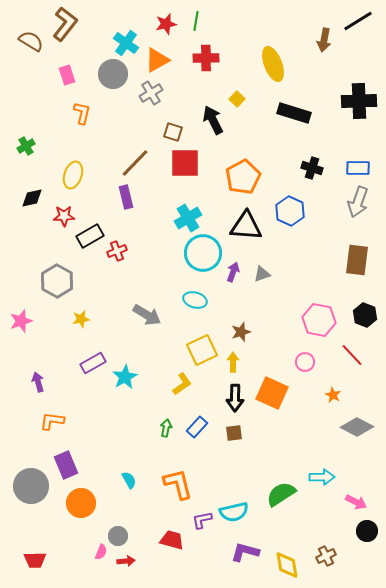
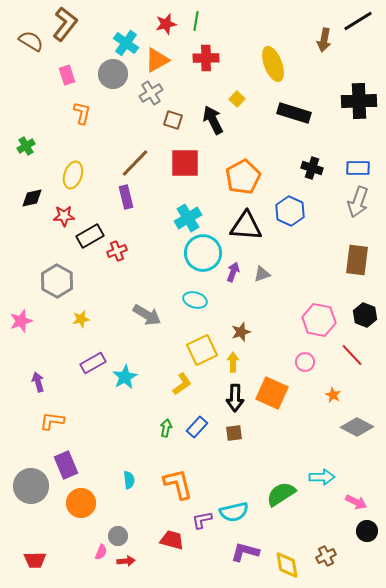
brown square at (173, 132): moved 12 px up
cyan semicircle at (129, 480): rotated 24 degrees clockwise
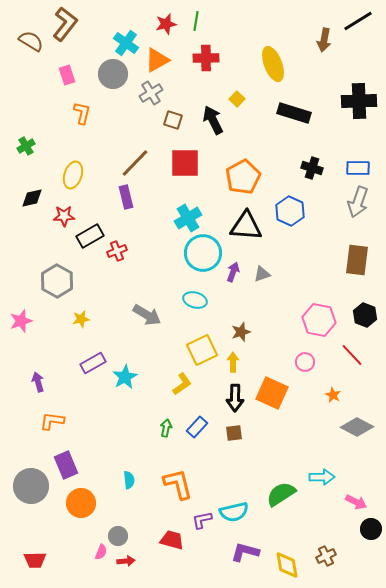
black circle at (367, 531): moved 4 px right, 2 px up
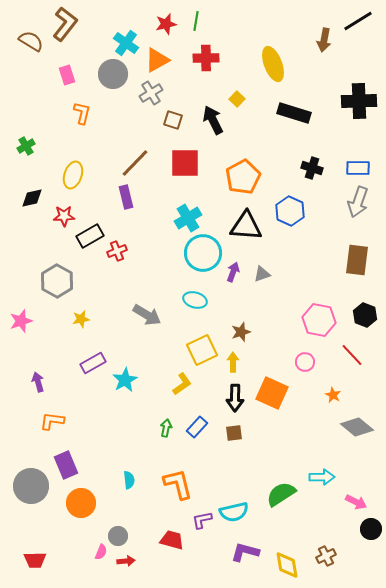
cyan star at (125, 377): moved 3 px down
gray diamond at (357, 427): rotated 12 degrees clockwise
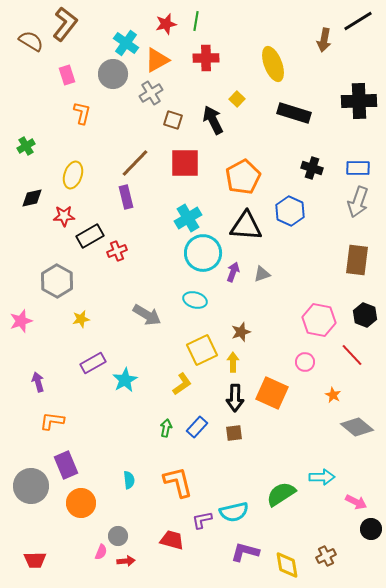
orange L-shape at (178, 484): moved 2 px up
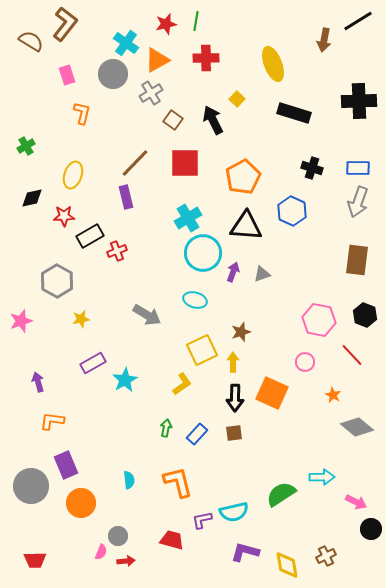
brown square at (173, 120): rotated 18 degrees clockwise
blue hexagon at (290, 211): moved 2 px right
blue rectangle at (197, 427): moved 7 px down
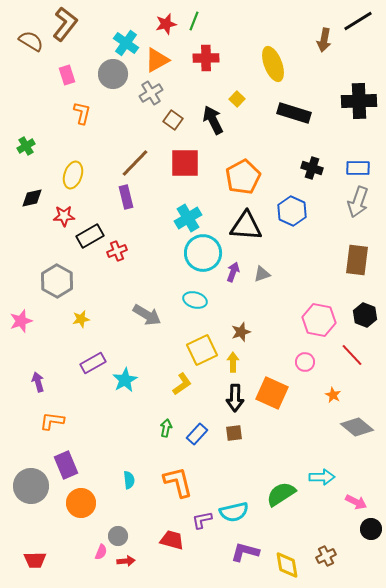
green line at (196, 21): moved 2 px left; rotated 12 degrees clockwise
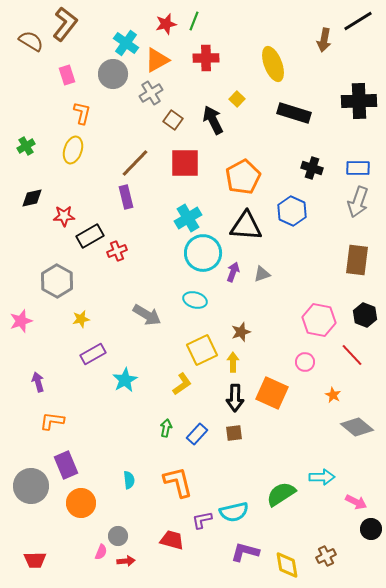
yellow ellipse at (73, 175): moved 25 px up
purple rectangle at (93, 363): moved 9 px up
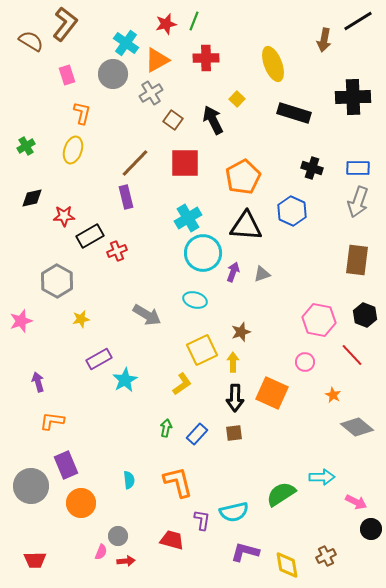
black cross at (359, 101): moved 6 px left, 4 px up
purple rectangle at (93, 354): moved 6 px right, 5 px down
purple L-shape at (202, 520): rotated 110 degrees clockwise
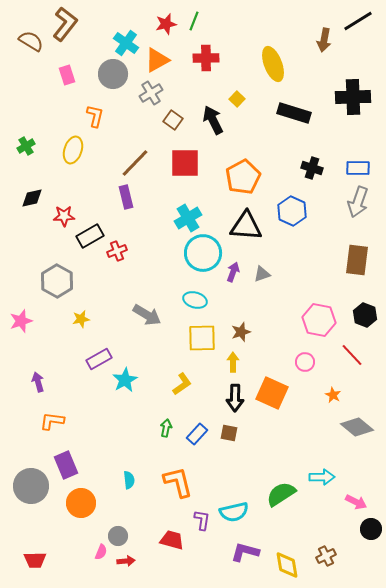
orange L-shape at (82, 113): moved 13 px right, 3 px down
yellow square at (202, 350): moved 12 px up; rotated 24 degrees clockwise
brown square at (234, 433): moved 5 px left; rotated 18 degrees clockwise
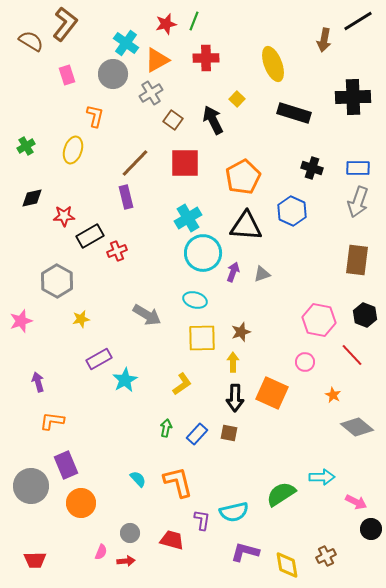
cyan semicircle at (129, 480): moved 9 px right, 1 px up; rotated 36 degrees counterclockwise
gray circle at (118, 536): moved 12 px right, 3 px up
